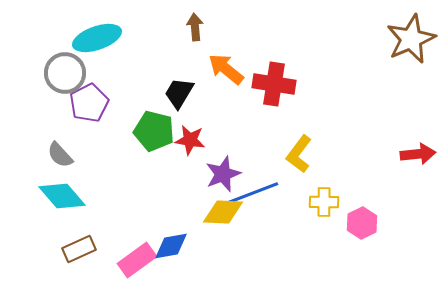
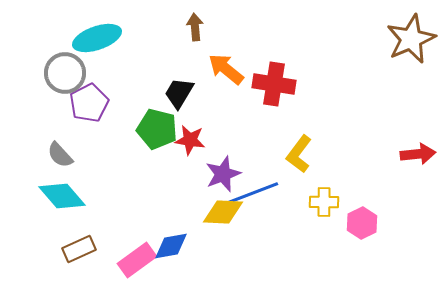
green pentagon: moved 3 px right, 2 px up
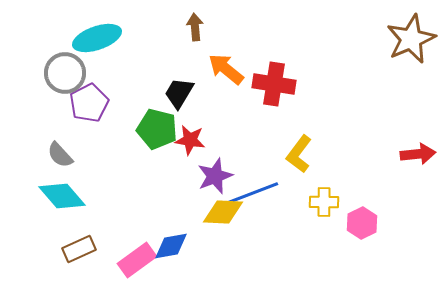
purple star: moved 8 px left, 2 px down
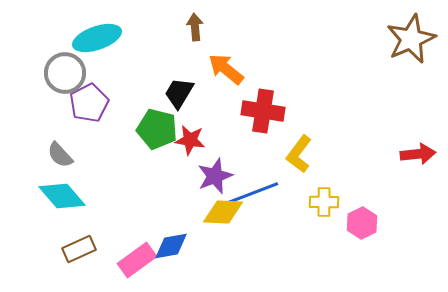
red cross: moved 11 px left, 27 px down
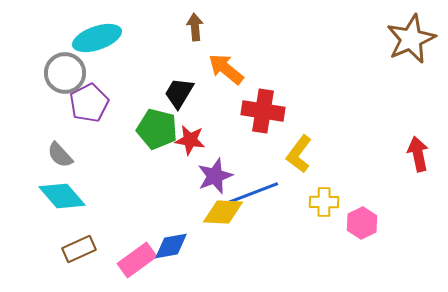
red arrow: rotated 96 degrees counterclockwise
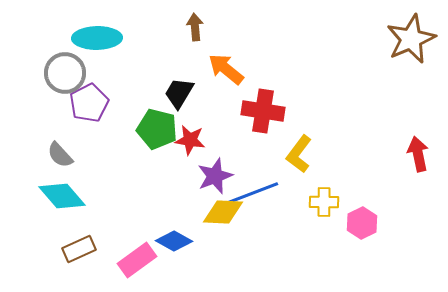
cyan ellipse: rotated 18 degrees clockwise
blue diamond: moved 3 px right, 5 px up; rotated 39 degrees clockwise
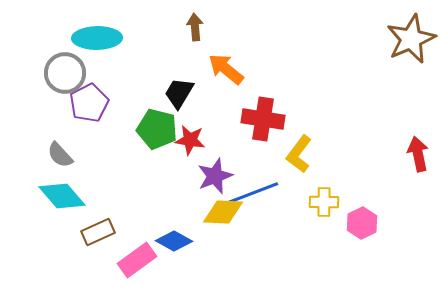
red cross: moved 8 px down
brown rectangle: moved 19 px right, 17 px up
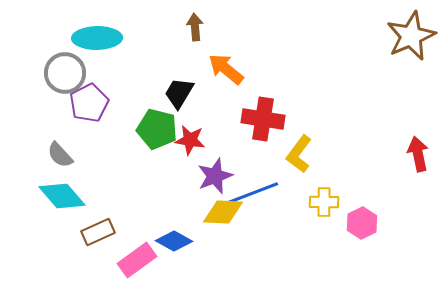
brown star: moved 3 px up
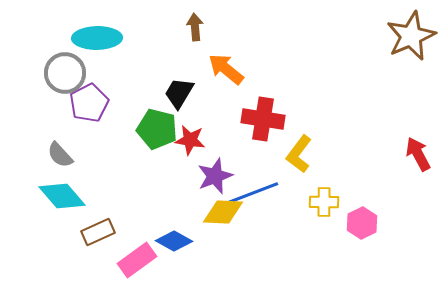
red arrow: rotated 16 degrees counterclockwise
